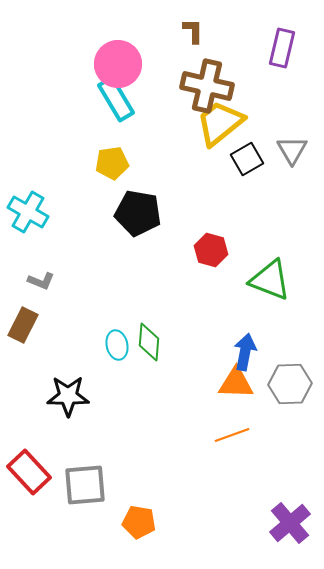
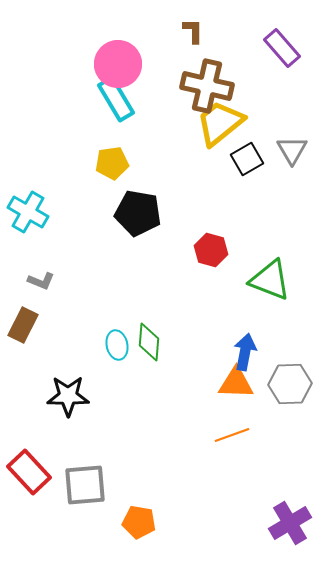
purple rectangle: rotated 54 degrees counterclockwise
purple cross: rotated 9 degrees clockwise
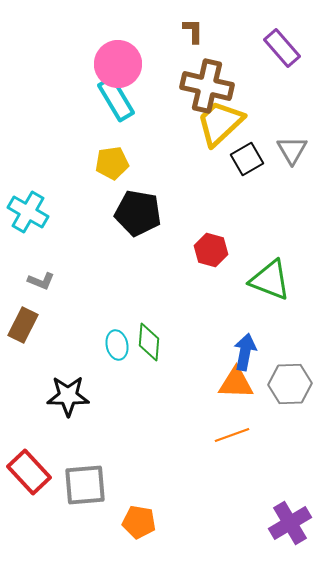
yellow trapezoid: rotated 4 degrees counterclockwise
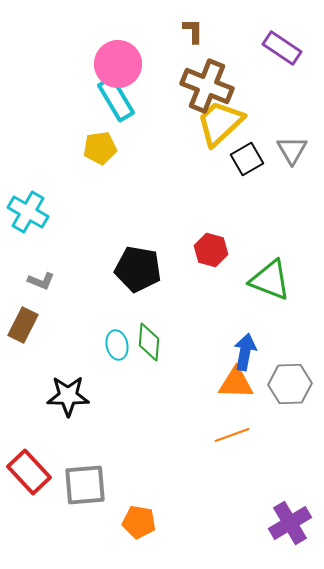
purple rectangle: rotated 15 degrees counterclockwise
brown cross: rotated 9 degrees clockwise
yellow pentagon: moved 12 px left, 15 px up
black pentagon: moved 56 px down
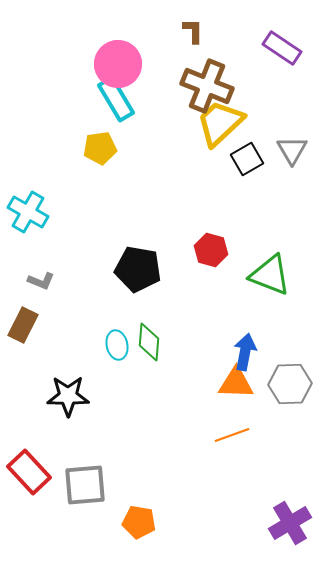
green triangle: moved 5 px up
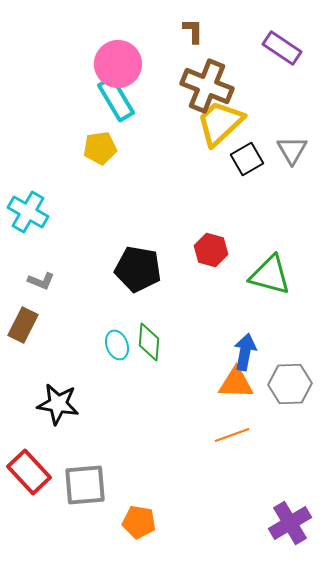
green triangle: rotated 6 degrees counterclockwise
cyan ellipse: rotated 8 degrees counterclockwise
black star: moved 10 px left, 8 px down; rotated 9 degrees clockwise
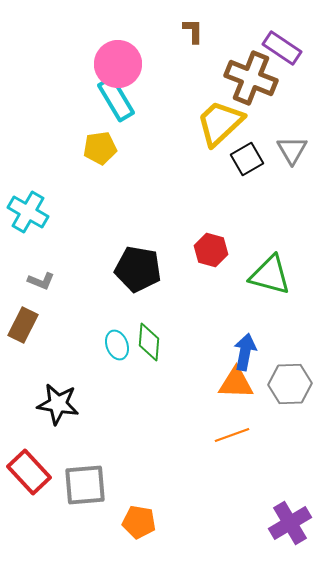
brown cross: moved 44 px right, 8 px up
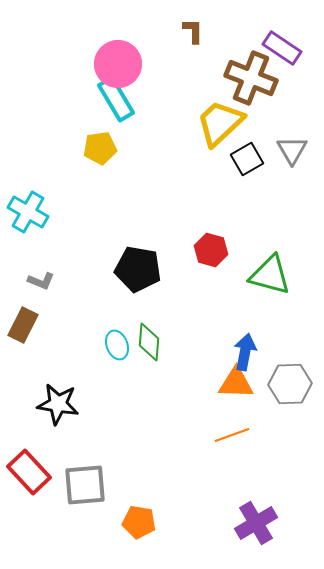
purple cross: moved 34 px left
